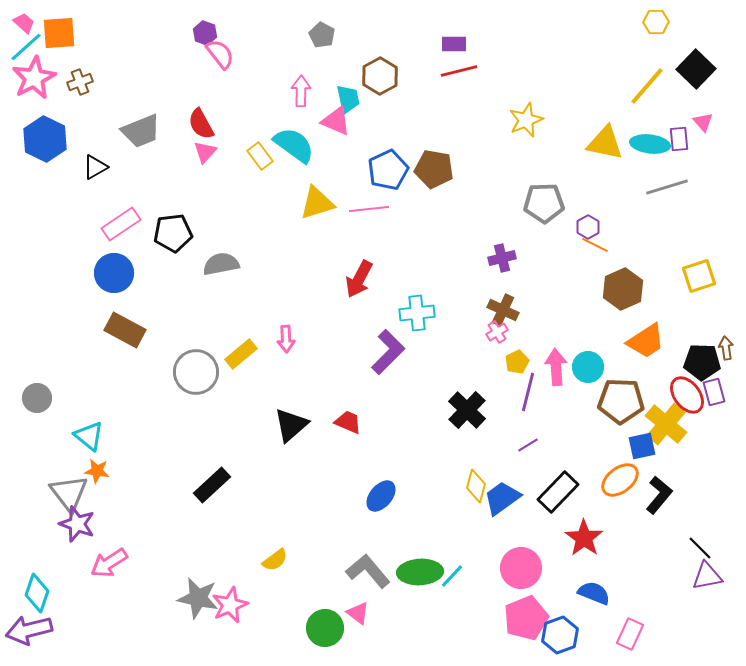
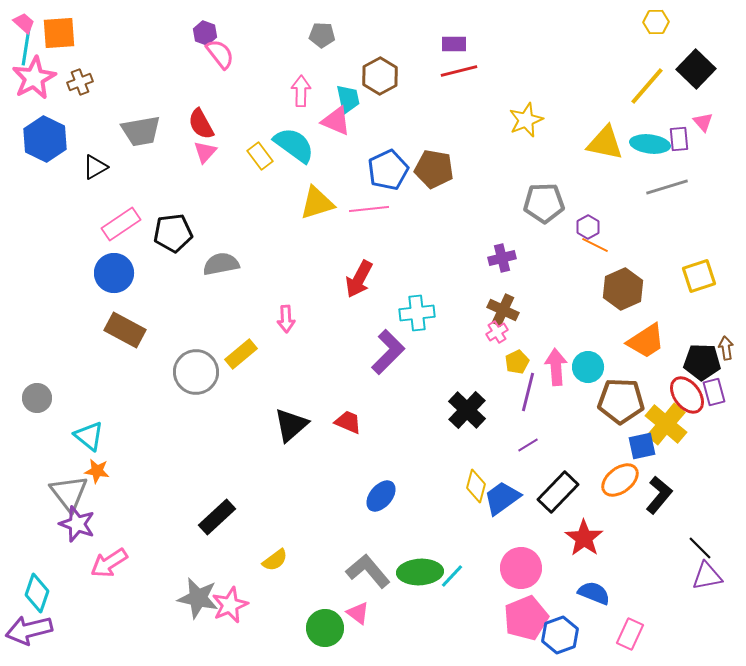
gray pentagon at (322, 35): rotated 25 degrees counterclockwise
cyan line at (26, 47): rotated 39 degrees counterclockwise
gray trapezoid at (141, 131): rotated 12 degrees clockwise
pink arrow at (286, 339): moved 20 px up
black rectangle at (212, 485): moved 5 px right, 32 px down
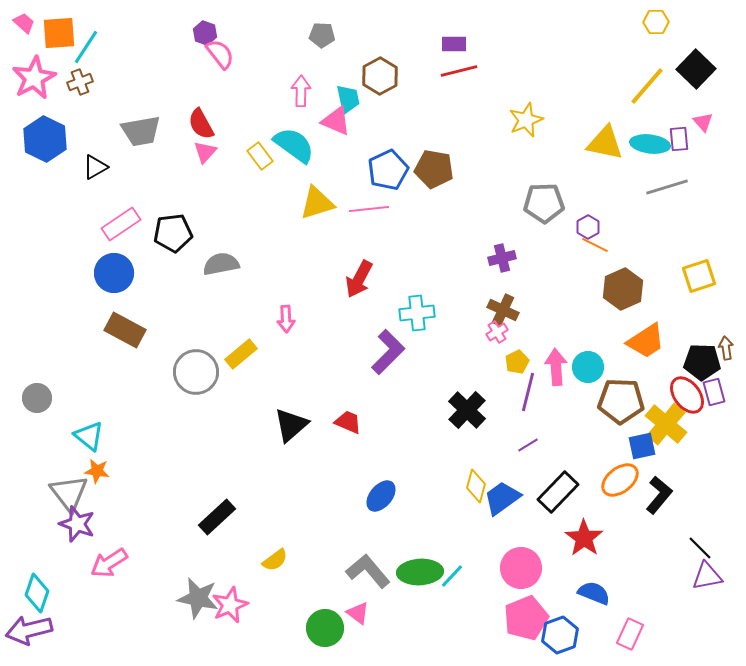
cyan line at (26, 47): moved 60 px right; rotated 24 degrees clockwise
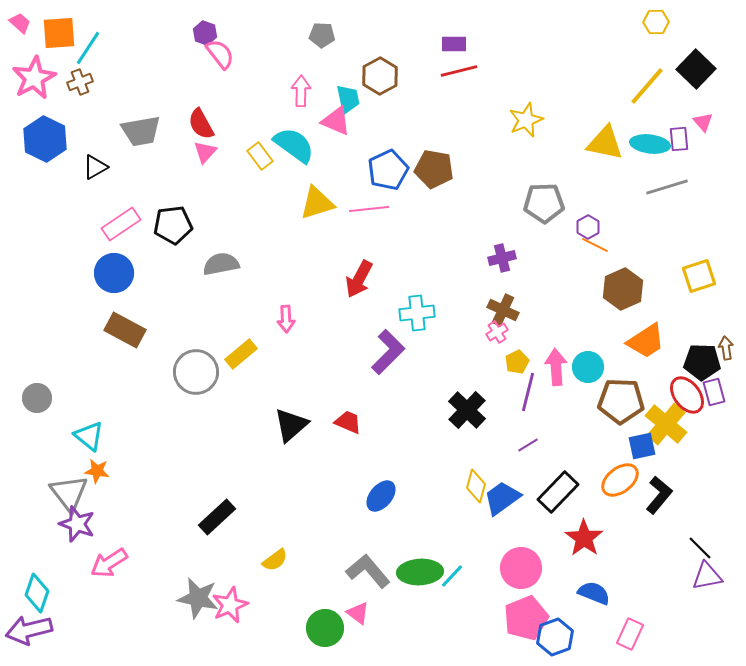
pink trapezoid at (24, 23): moved 4 px left
cyan line at (86, 47): moved 2 px right, 1 px down
black pentagon at (173, 233): moved 8 px up
blue hexagon at (560, 635): moved 5 px left, 2 px down
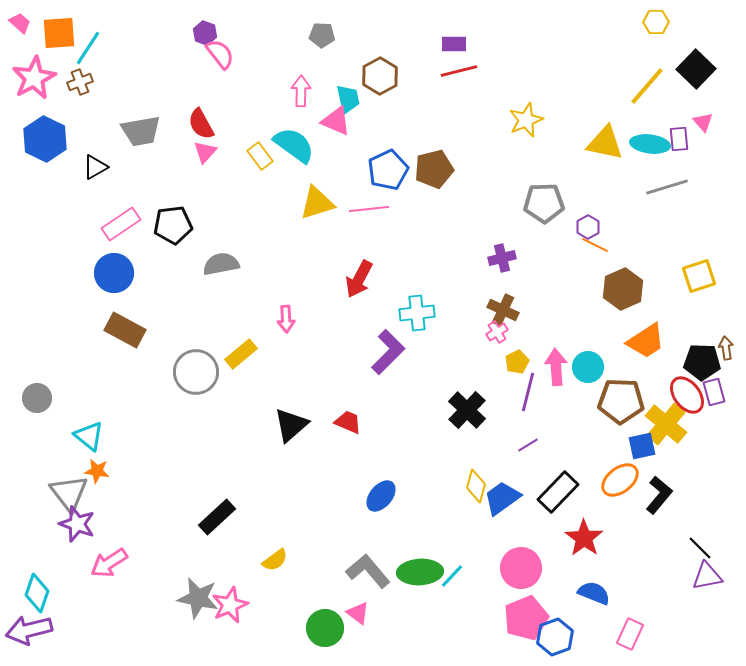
brown pentagon at (434, 169): rotated 24 degrees counterclockwise
